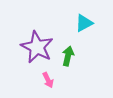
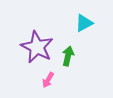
pink arrow: rotated 56 degrees clockwise
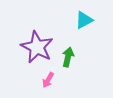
cyan triangle: moved 3 px up
green arrow: moved 1 px down
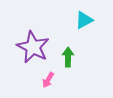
purple star: moved 4 px left
green arrow: rotated 12 degrees counterclockwise
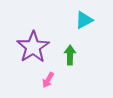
purple star: rotated 12 degrees clockwise
green arrow: moved 2 px right, 2 px up
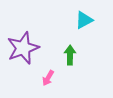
purple star: moved 10 px left, 1 px down; rotated 12 degrees clockwise
pink arrow: moved 2 px up
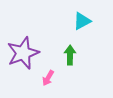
cyan triangle: moved 2 px left, 1 px down
purple star: moved 5 px down
